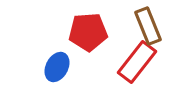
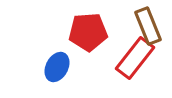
red rectangle: moved 2 px left, 4 px up
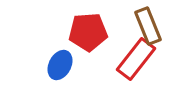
red rectangle: moved 1 px right, 1 px down
blue ellipse: moved 3 px right, 2 px up
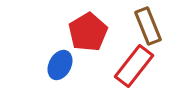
red pentagon: rotated 27 degrees counterclockwise
red rectangle: moved 2 px left, 7 px down
